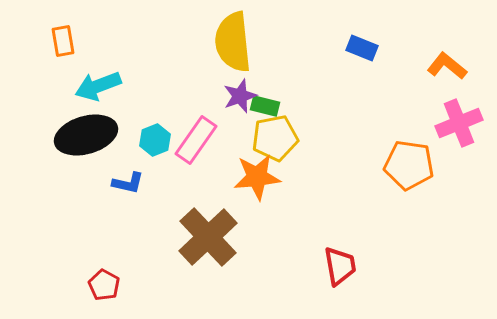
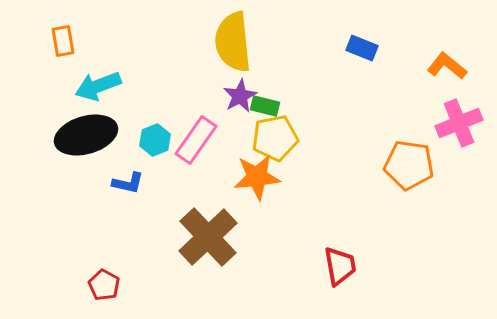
purple star: rotated 8 degrees counterclockwise
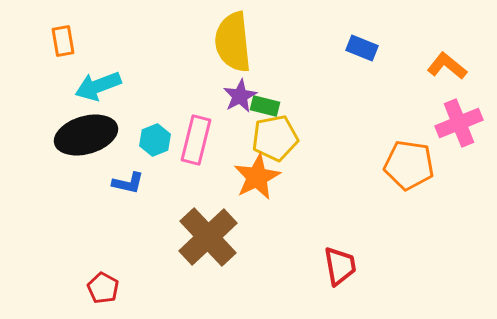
pink rectangle: rotated 21 degrees counterclockwise
orange star: rotated 21 degrees counterclockwise
red pentagon: moved 1 px left, 3 px down
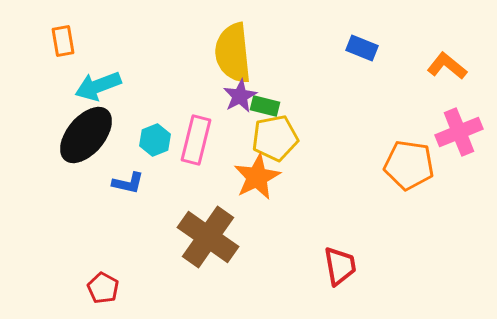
yellow semicircle: moved 11 px down
pink cross: moved 9 px down
black ellipse: rotated 34 degrees counterclockwise
brown cross: rotated 12 degrees counterclockwise
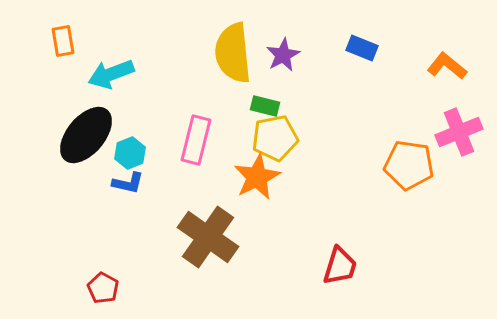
cyan arrow: moved 13 px right, 12 px up
purple star: moved 43 px right, 41 px up
cyan hexagon: moved 25 px left, 13 px down
red trapezoid: rotated 27 degrees clockwise
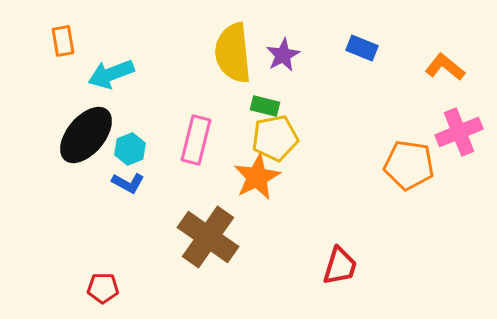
orange L-shape: moved 2 px left, 1 px down
cyan hexagon: moved 4 px up
blue L-shape: rotated 16 degrees clockwise
red pentagon: rotated 28 degrees counterclockwise
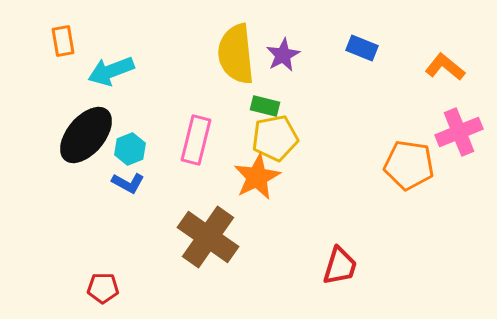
yellow semicircle: moved 3 px right, 1 px down
cyan arrow: moved 3 px up
